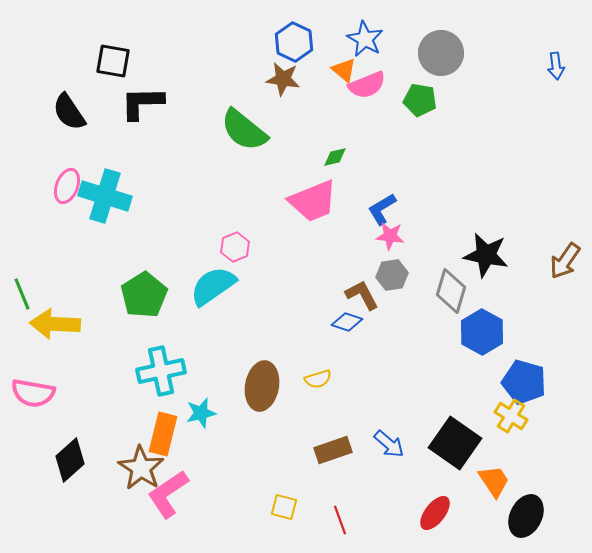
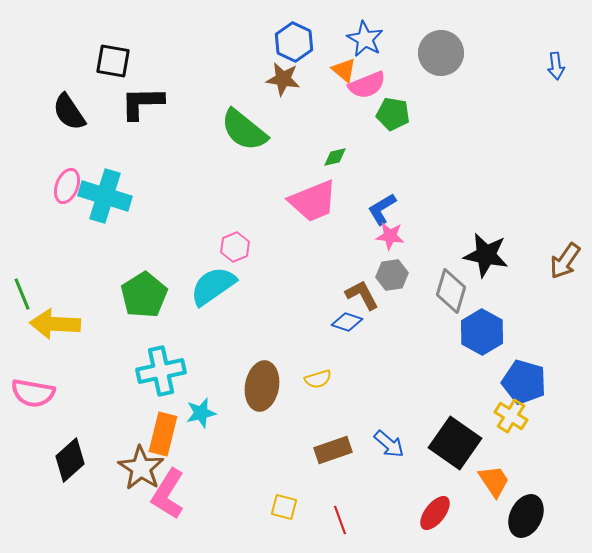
green pentagon at (420, 100): moved 27 px left, 14 px down
pink L-shape at (168, 494): rotated 24 degrees counterclockwise
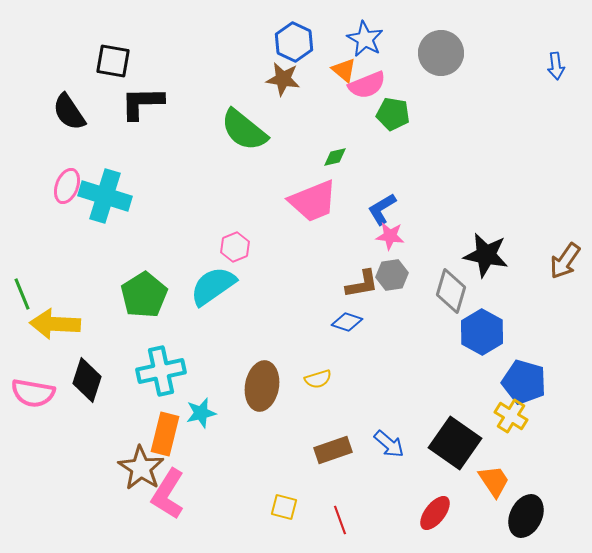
brown L-shape at (362, 295): moved 11 px up; rotated 108 degrees clockwise
orange rectangle at (163, 434): moved 2 px right
black diamond at (70, 460): moved 17 px right, 80 px up; rotated 30 degrees counterclockwise
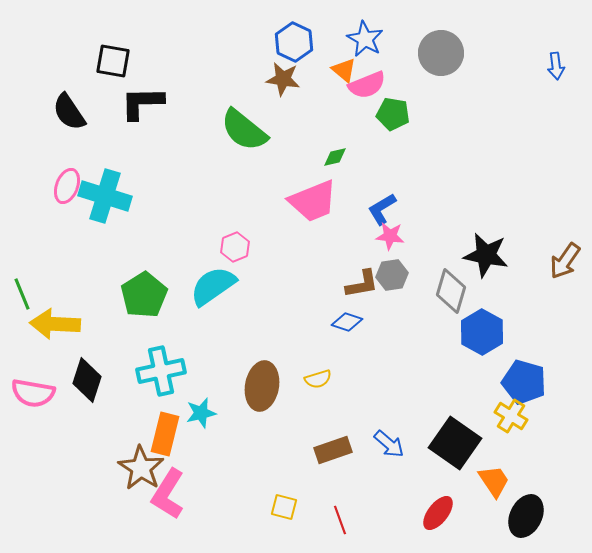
red ellipse at (435, 513): moved 3 px right
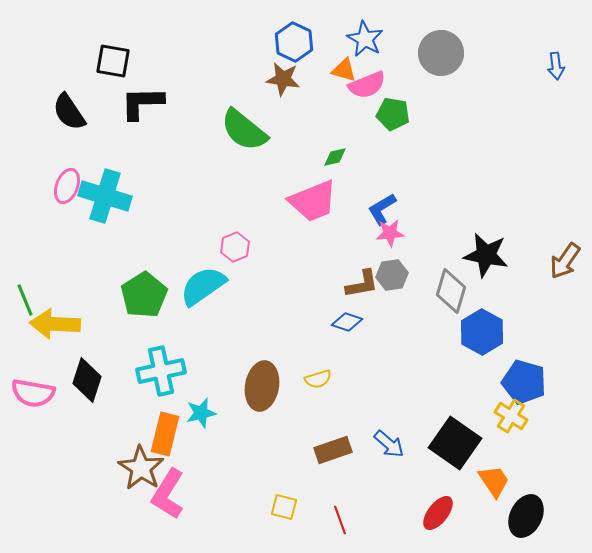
orange triangle at (344, 70): rotated 24 degrees counterclockwise
pink star at (390, 236): moved 3 px up; rotated 12 degrees counterclockwise
cyan semicircle at (213, 286): moved 10 px left
green line at (22, 294): moved 3 px right, 6 px down
